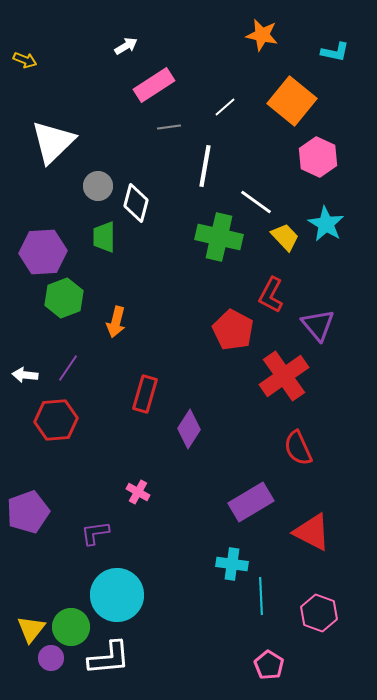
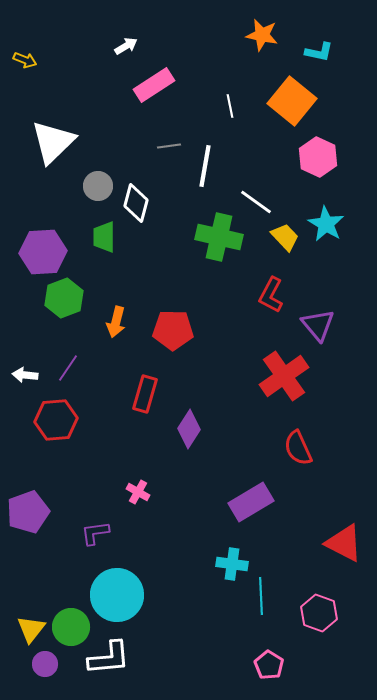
cyan L-shape at (335, 52): moved 16 px left
white line at (225, 107): moved 5 px right, 1 px up; rotated 60 degrees counterclockwise
gray line at (169, 127): moved 19 px down
red pentagon at (233, 330): moved 60 px left; rotated 27 degrees counterclockwise
red triangle at (312, 532): moved 32 px right, 11 px down
purple circle at (51, 658): moved 6 px left, 6 px down
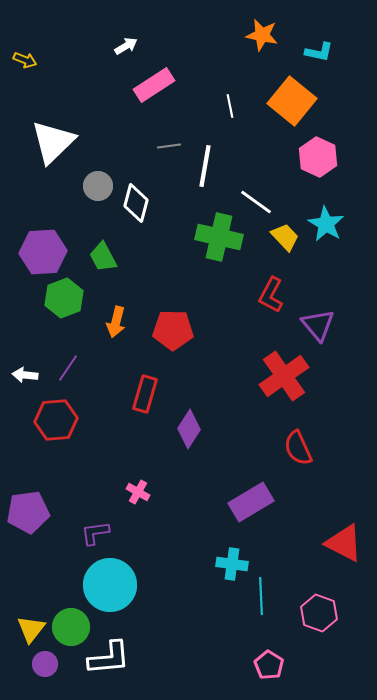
green trapezoid at (104, 237): moved 1 px left, 20 px down; rotated 28 degrees counterclockwise
purple pentagon at (28, 512): rotated 12 degrees clockwise
cyan circle at (117, 595): moved 7 px left, 10 px up
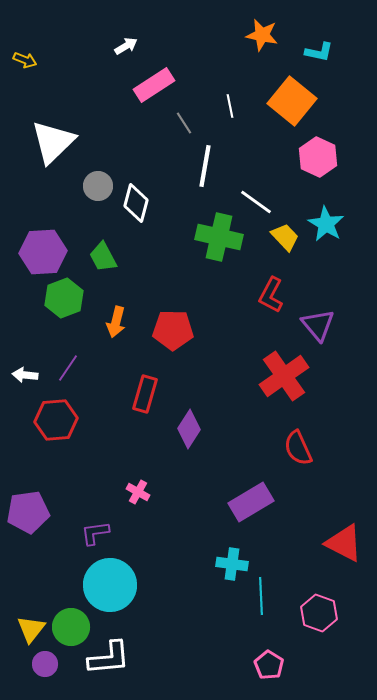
gray line at (169, 146): moved 15 px right, 23 px up; rotated 65 degrees clockwise
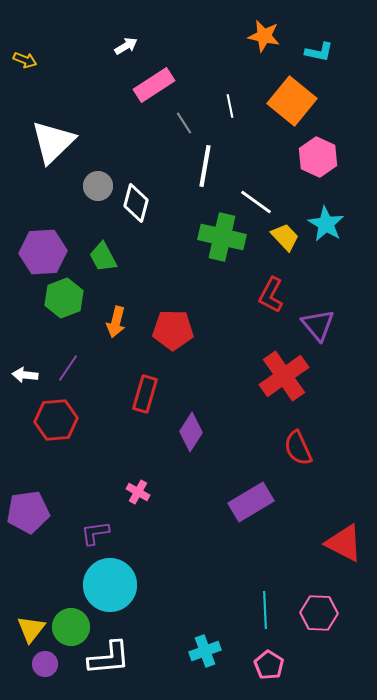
orange star at (262, 35): moved 2 px right, 1 px down
green cross at (219, 237): moved 3 px right
purple diamond at (189, 429): moved 2 px right, 3 px down
cyan cross at (232, 564): moved 27 px left, 87 px down; rotated 28 degrees counterclockwise
cyan line at (261, 596): moved 4 px right, 14 px down
pink hexagon at (319, 613): rotated 18 degrees counterclockwise
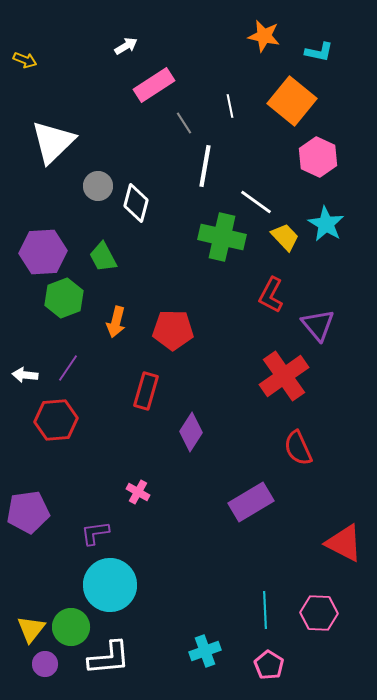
red rectangle at (145, 394): moved 1 px right, 3 px up
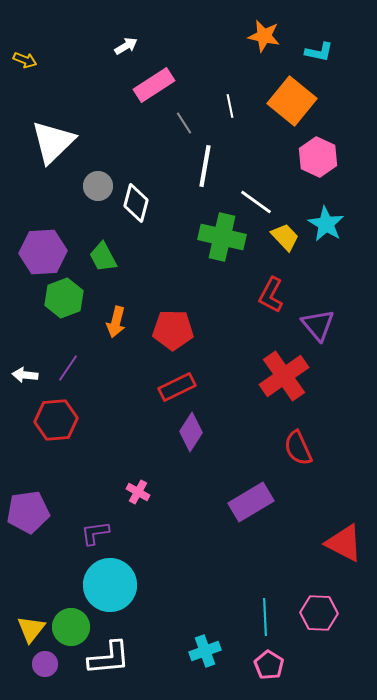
red rectangle at (146, 391): moved 31 px right, 4 px up; rotated 48 degrees clockwise
cyan line at (265, 610): moved 7 px down
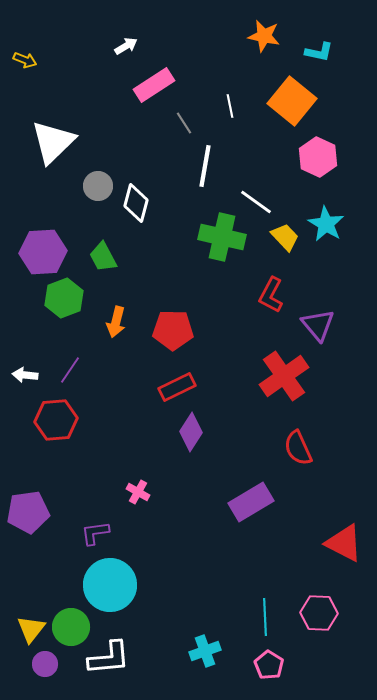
purple line at (68, 368): moved 2 px right, 2 px down
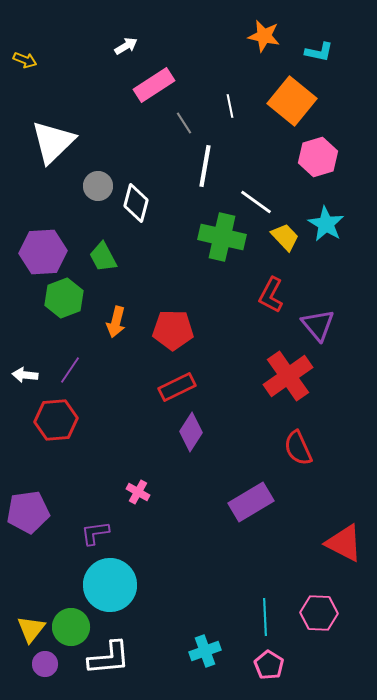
pink hexagon at (318, 157): rotated 18 degrees clockwise
red cross at (284, 376): moved 4 px right
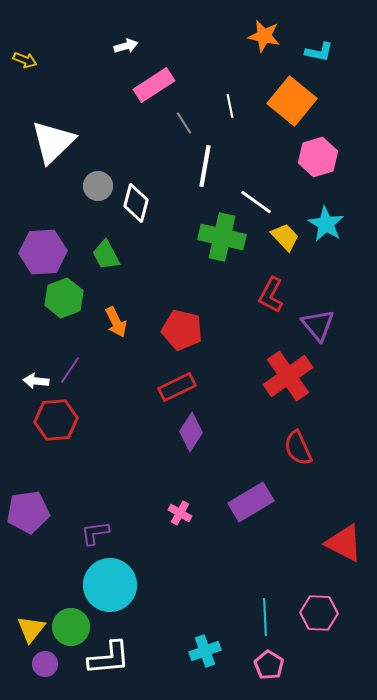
white arrow at (126, 46): rotated 15 degrees clockwise
green trapezoid at (103, 257): moved 3 px right, 2 px up
orange arrow at (116, 322): rotated 40 degrees counterclockwise
red pentagon at (173, 330): moved 9 px right; rotated 12 degrees clockwise
white arrow at (25, 375): moved 11 px right, 6 px down
pink cross at (138, 492): moved 42 px right, 21 px down
